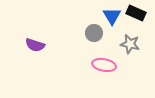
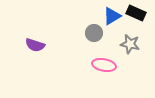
blue triangle: rotated 30 degrees clockwise
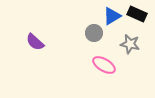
black rectangle: moved 1 px right, 1 px down
purple semicircle: moved 3 px up; rotated 24 degrees clockwise
pink ellipse: rotated 20 degrees clockwise
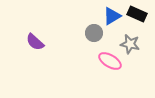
pink ellipse: moved 6 px right, 4 px up
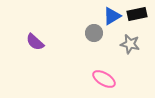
black rectangle: rotated 36 degrees counterclockwise
pink ellipse: moved 6 px left, 18 px down
